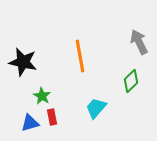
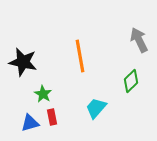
gray arrow: moved 2 px up
green star: moved 1 px right, 2 px up
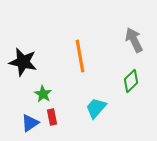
gray arrow: moved 5 px left
blue triangle: rotated 18 degrees counterclockwise
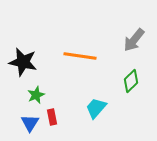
gray arrow: rotated 115 degrees counterclockwise
orange line: rotated 72 degrees counterclockwise
green star: moved 7 px left, 1 px down; rotated 18 degrees clockwise
blue triangle: rotated 24 degrees counterclockwise
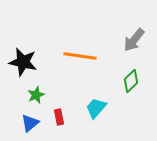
red rectangle: moved 7 px right
blue triangle: rotated 18 degrees clockwise
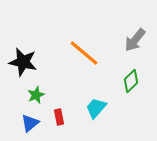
gray arrow: moved 1 px right
orange line: moved 4 px right, 3 px up; rotated 32 degrees clockwise
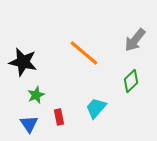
blue triangle: moved 1 px left, 1 px down; rotated 24 degrees counterclockwise
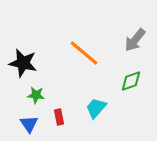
black star: moved 1 px down
green diamond: rotated 25 degrees clockwise
green star: rotated 30 degrees clockwise
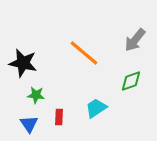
cyan trapezoid: rotated 15 degrees clockwise
red rectangle: rotated 14 degrees clockwise
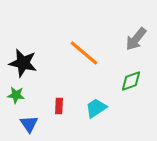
gray arrow: moved 1 px right, 1 px up
green star: moved 20 px left
red rectangle: moved 11 px up
